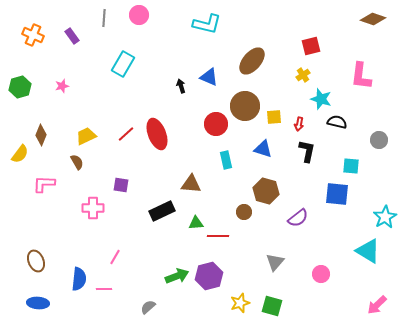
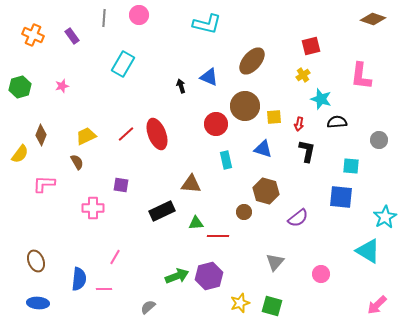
black semicircle at (337, 122): rotated 18 degrees counterclockwise
blue square at (337, 194): moved 4 px right, 3 px down
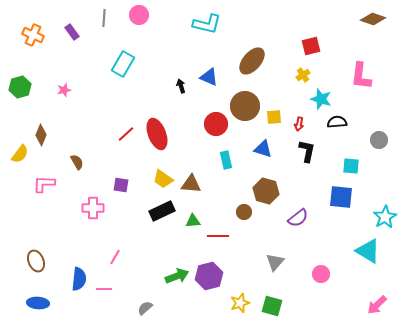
purple rectangle at (72, 36): moved 4 px up
pink star at (62, 86): moved 2 px right, 4 px down
yellow trapezoid at (86, 136): moved 77 px right, 43 px down; rotated 120 degrees counterclockwise
green triangle at (196, 223): moved 3 px left, 2 px up
gray semicircle at (148, 307): moved 3 px left, 1 px down
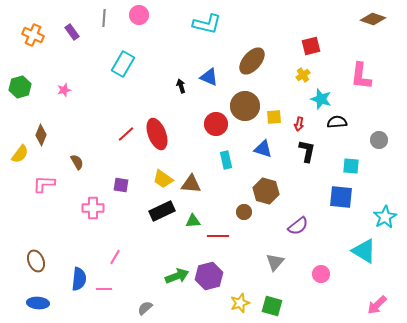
purple semicircle at (298, 218): moved 8 px down
cyan triangle at (368, 251): moved 4 px left
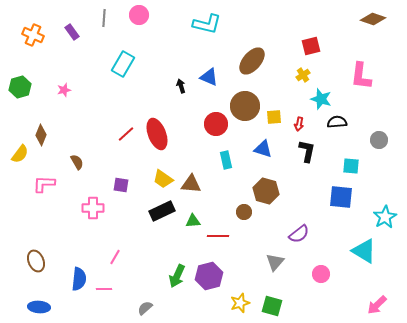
purple semicircle at (298, 226): moved 1 px right, 8 px down
green arrow at (177, 276): rotated 135 degrees clockwise
blue ellipse at (38, 303): moved 1 px right, 4 px down
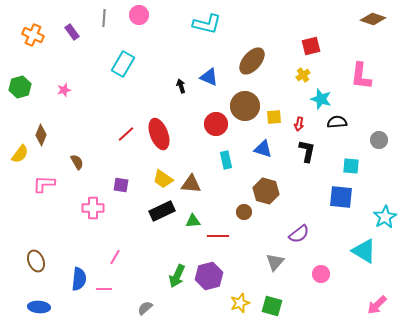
red ellipse at (157, 134): moved 2 px right
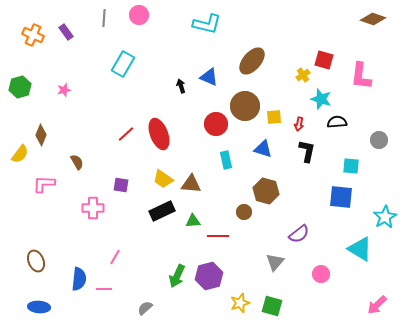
purple rectangle at (72, 32): moved 6 px left
red square at (311, 46): moved 13 px right, 14 px down; rotated 30 degrees clockwise
cyan triangle at (364, 251): moved 4 px left, 2 px up
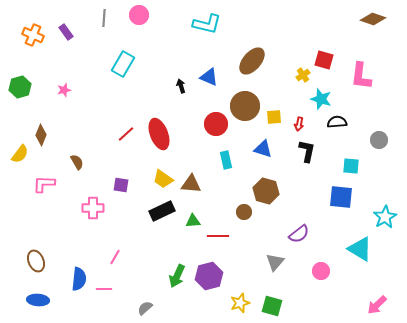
pink circle at (321, 274): moved 3 px up
blue ellipse at (39, 307): moved 1 px left, 7 px up
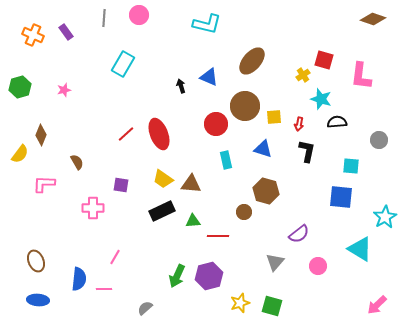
pink circle at (321, 271): moved 3 px left, 5 px up
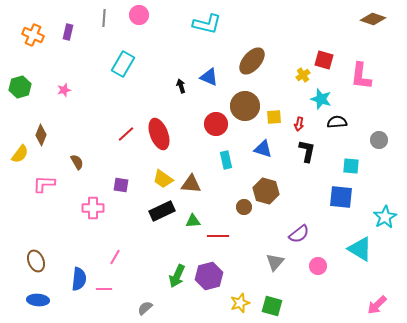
purple rectangle at (66, 32): moved 2 px right; rotated 49 degrees clockwise
brown circle at (244, 212): moved 5 px up
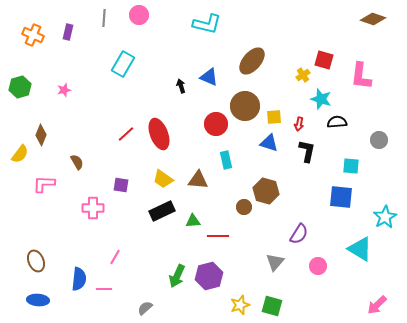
blue triangle at (263, 149): moved 6 px right, 6 px up
brown triangle at (191, 184): moved 7 px right, 4 px up
purple semicircle at (299, 234): rotated 20 degrees counterclockwise
yellow star at (240, 303): moved 2 px down
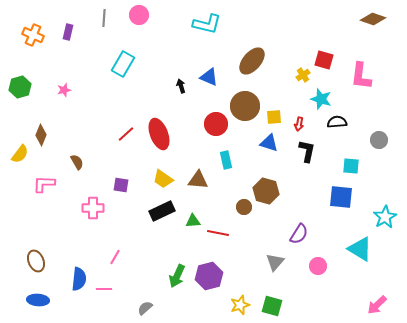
red line at (218, 236): moved 3 px up; rotated 10 degrees clockwise
